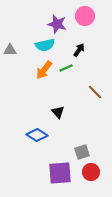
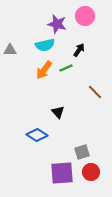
purple square: moved 2 px right
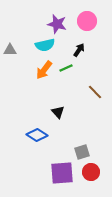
pink circle: moved 2 px right, 5 px down
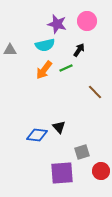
black triangle: moved 1 px right, 15 px down
blue diamond: rotated 25 degrees counterclockwise
red circle: moved 10 px right, 1 px up
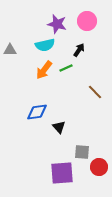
blue diamond: moved 23 px up; rotated 15 degrees counterclockwise
gray square: rotated 21 degrees clockwise
red circle: moved 2 px left, 4 px up
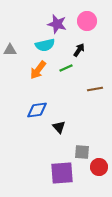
orange arrow: moved 6 px left
brown line: moved 3 px up; rotated 56 degrees counterclockwise
blue diamond: moved 2 px up
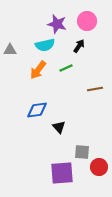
black arrow: moved 4 px up
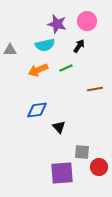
orange arrow: rotated 30 degrees clockwise
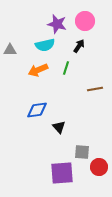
pink circle: moved 2 px left
green line: rotated 48 degrees counterclockwise
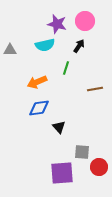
orange arrow: moved 1 px left, 12 px down
blue diamond: moved 2 px right, 2 px up
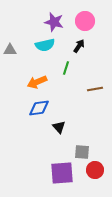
purple star: moved 3 px left, 2 px up
red circle: moved 4 px left, 3 px down
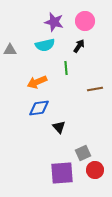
green line: rotated 24 degrees counterclockwise
gray square: moved 1 px right, 1 px down; rotated 28 degrees counterclockwise
